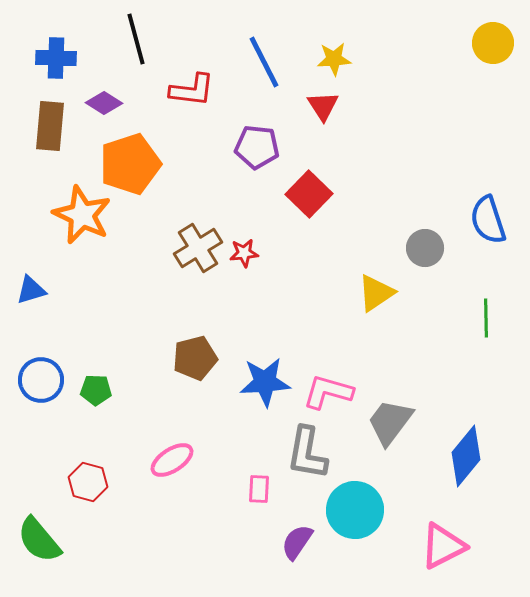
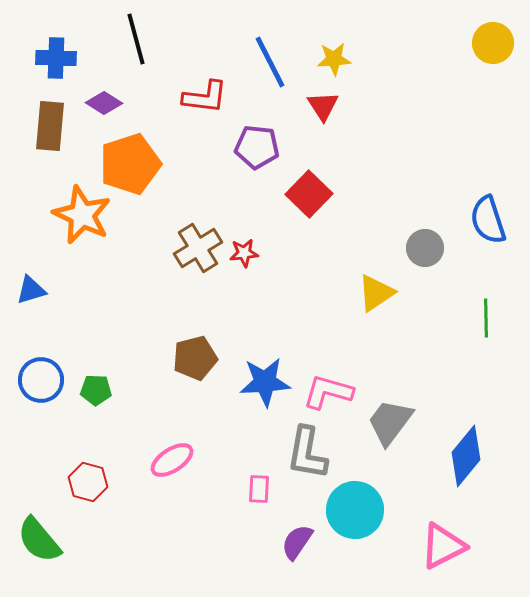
blue line: moved 6 px right
red L-shape: moved 13 px right, 7 px down
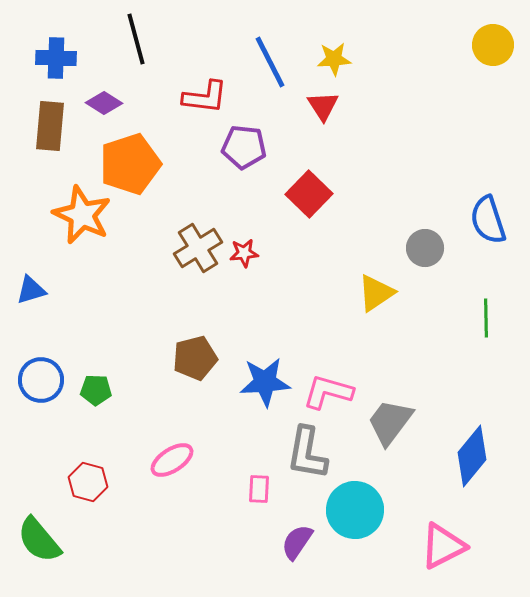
yellow circle: moved 2 px down
purple pentagon: moved 13 px left
blue diamond: moved 6 px right
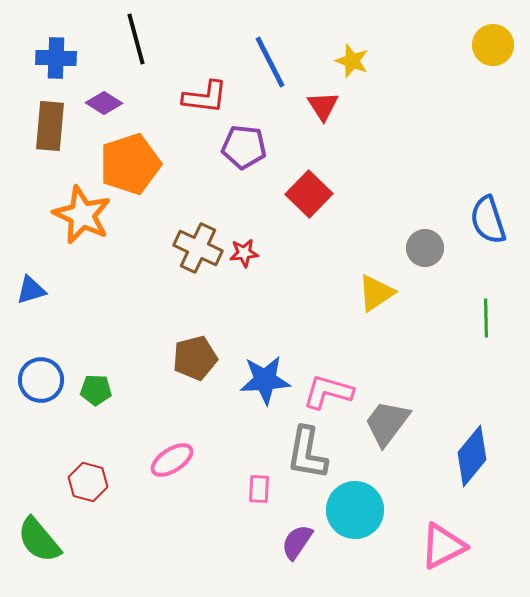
yellow star: moved 18 px right, 2 px down; rotated 24 degrees clockwise
brown cross: rotated 33 degrees counterclockwise
blue star: moved 2 px up
gray trapezoid: moved 3 px left, 1 px down
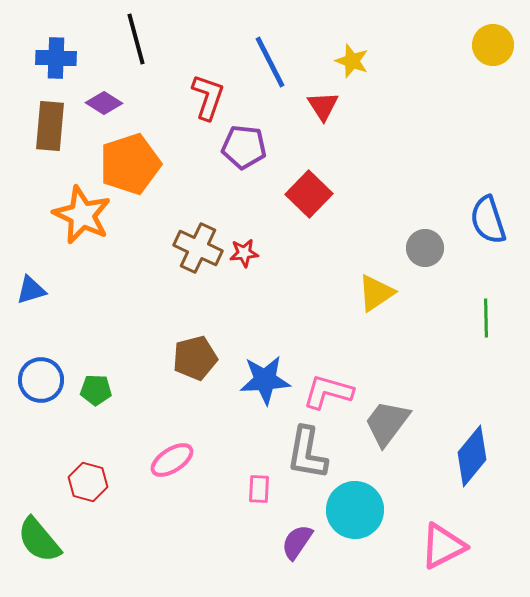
red L-shape: moved 3 px right; rotated 78 degrees counterclockwise
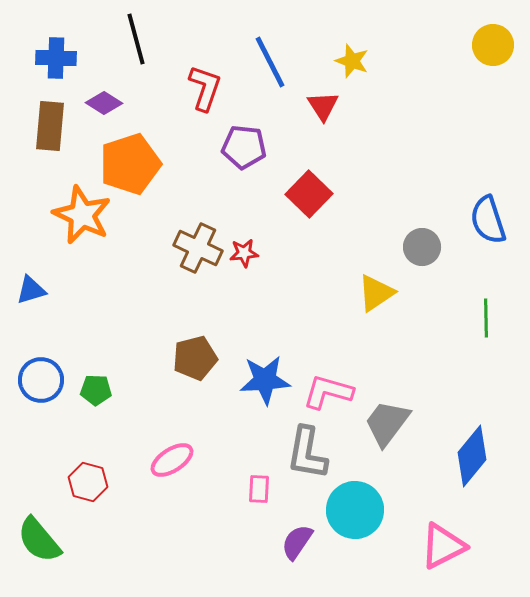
red L-shape: moved 3 px left, 9 px up
gray circle: moved 3 px left, 1 px up
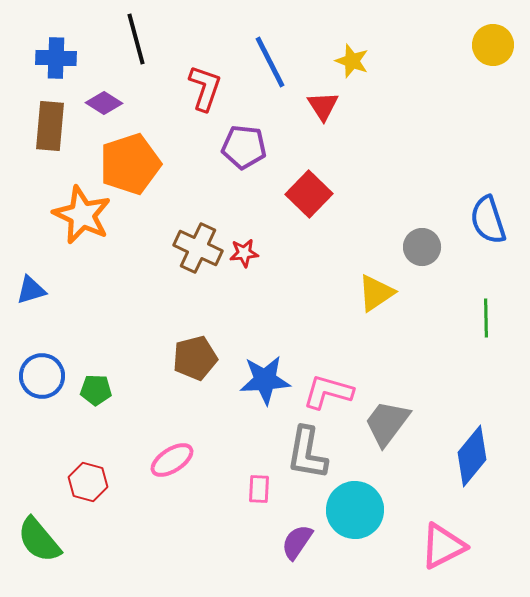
blue circle: moved 1 px right, 4 px up
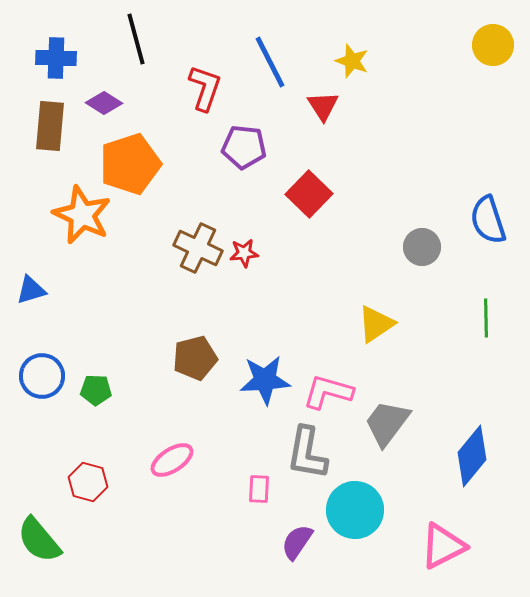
yellow triangle: moved 31 px down
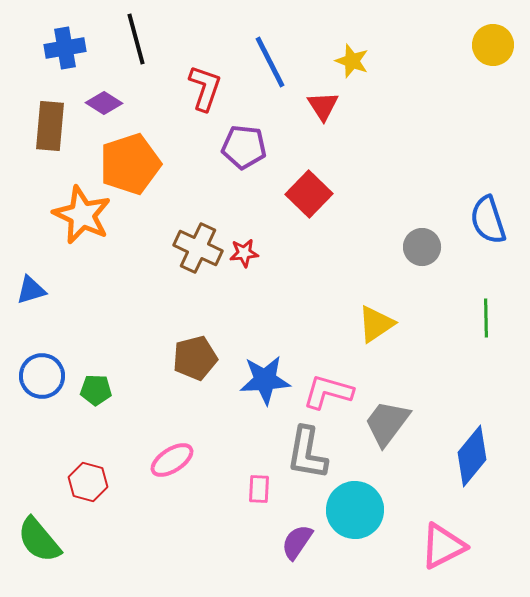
blue cross: moved 9 px right, 10 px up; rotated 12 degrees counterclockwise
